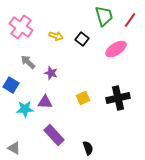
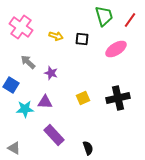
black square: rotated 32 degrees counterclockwise
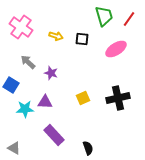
red line: moved 1 px left, 1 px up
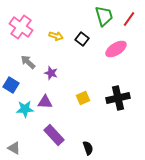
black square: rotated 32 degrees clockwise
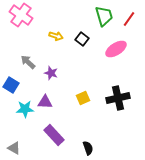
pink cross: moved 12 px up
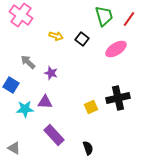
yellow square: moved 8 px right, 9 px down
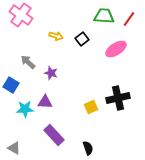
green trapezoid: rotated 70 degrees counterclockwise
black square: rotated 16 degrees clockwise
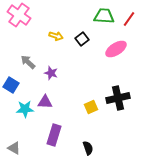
pink cross: moved 2 px left
purple rectangle: rotated 60 degrees clockwise
